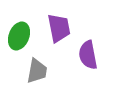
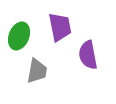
purple trapezoid: moved 1 px right, 1 px up
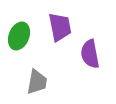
purple semicircle: moved 2 px right, 1 px up
gray trapezoid: moved 11 px down
